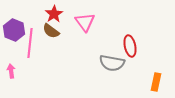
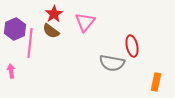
pink triangle: rotated 15 degrees clockwise
purple hexagon: moved 1 px right, 1 px up; rotated 15 degrees clockwise
red ellipse: moved 2 px right
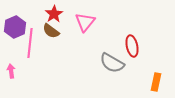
purple hexagon: moved 2 px up
gray semicircle: rotated 20 degrees clockwise
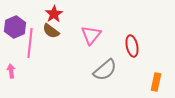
pink triangle: moved 6 px right, 13 px down
gray semicircle: moved 7 px left, 7 px down; rotated 70 degrees counterclockwise
